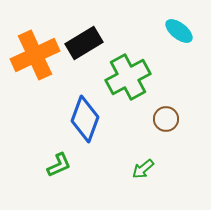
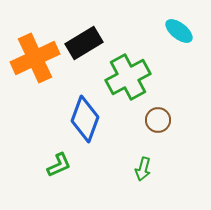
orange cross: moved 3 px down
brown circle: moved 8 px left, 1 px down
green arrow: rotated 35 degrees counterclockwise
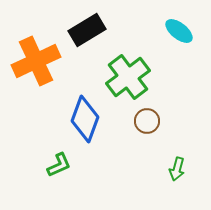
black rectangle: moved 3 px right, 13 px up
orange cross: moved 1 px right, 3 px down
green cross: rotated 9 degrees counterclockwise
brown circle: moved 11 px left, 1 px down
green arrow: moved 34 px right
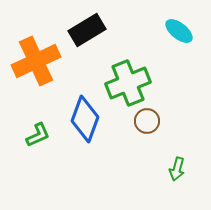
green cross: moved 6 px down; rotated 15 degrees clockwise
green L-shape: moved 21 px left, 30 px up
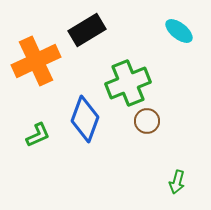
green arrow: moved 13 px down
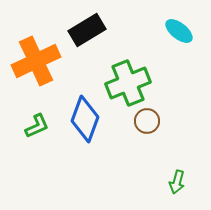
green L-shape: moved 1 px left, 9 px up
